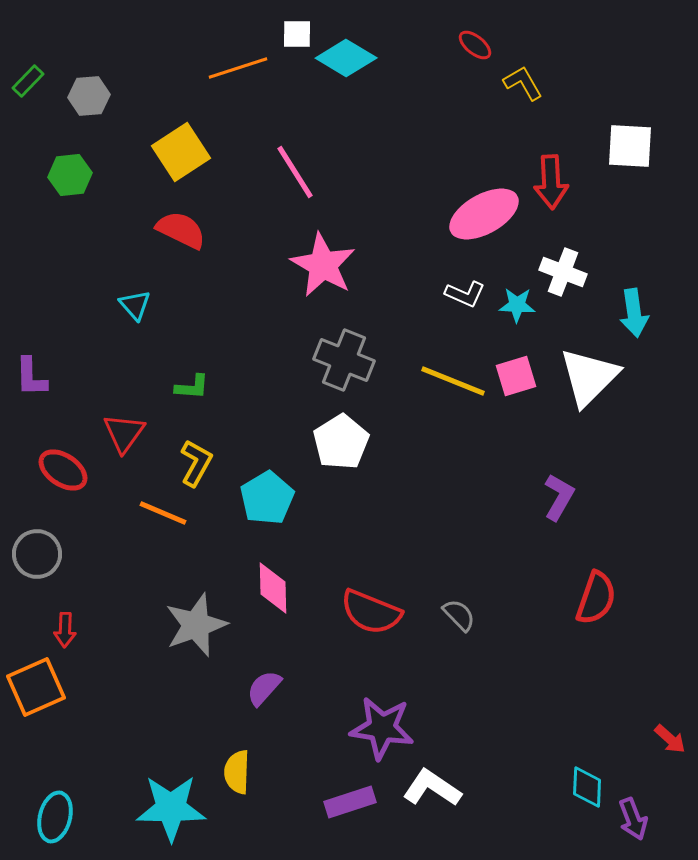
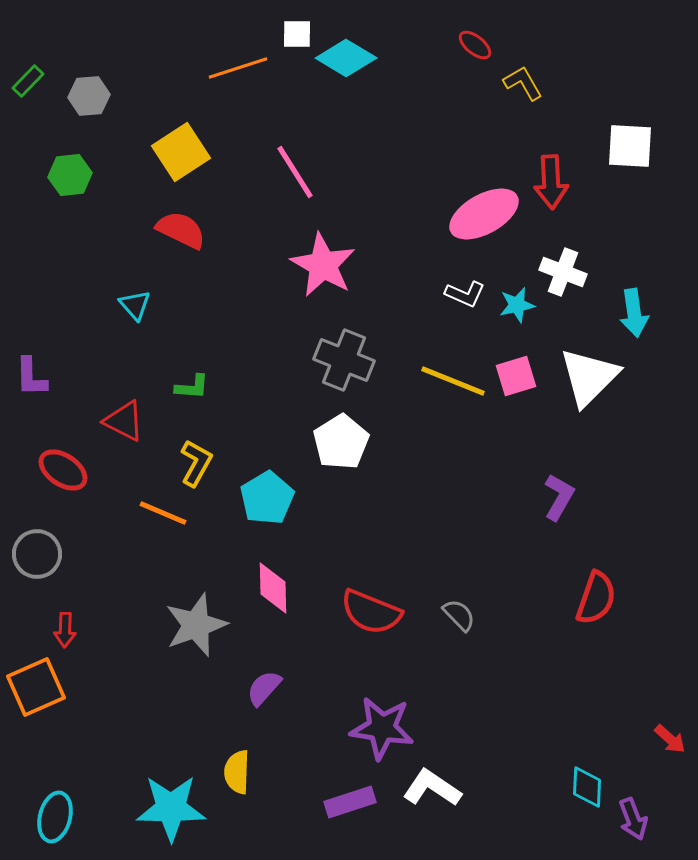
cyan star at (517, 305): rotated 15 degrees counterclockwise
red triangle at (124, 433): moved 12 px up; rotated 39 degrees counterclockwise
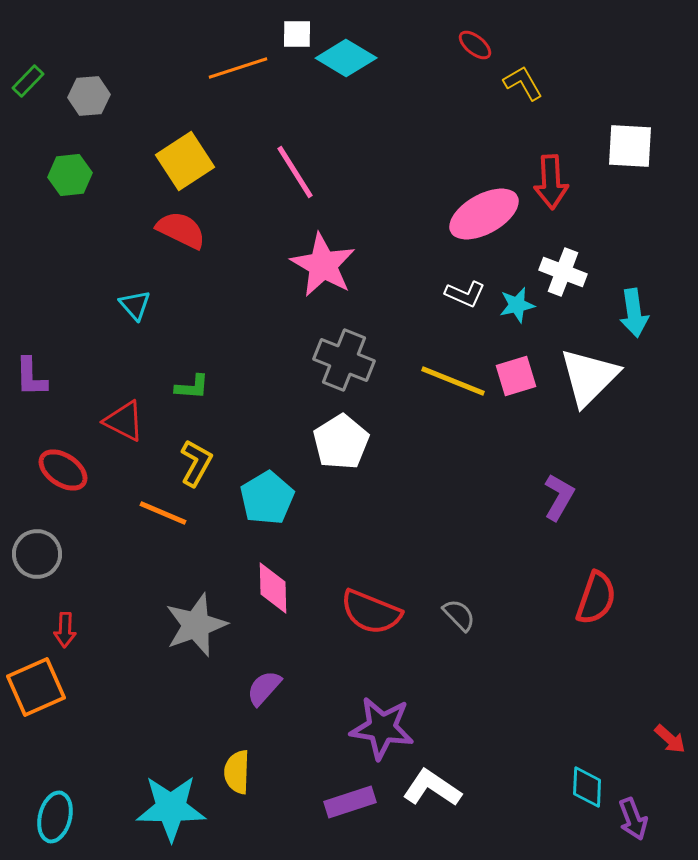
yellow square at (181, 152): moved 4 px right, 9 px down
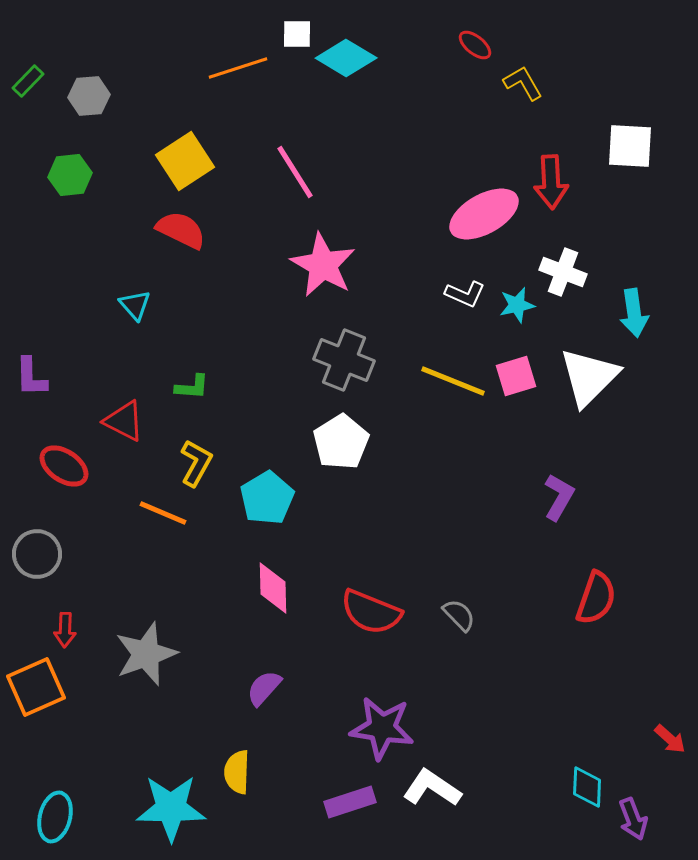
red ellipse at (63, 470): moved 1 px right, 4 px up
gray star at (196, 625): moved 50 px left, 29 px down
